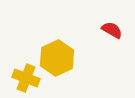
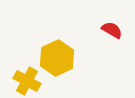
yellow cross: moved 1 px right, 3 px down; rotated 8 degrees clockwise
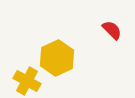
red semicircle: rotated 15 degrees clockwise
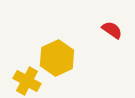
red semicircle: rotated 10 degrees counterclockwise
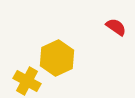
red semicircle: moved 4 px right, 3 px up
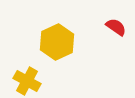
yellow hexagon: moved 16 px up
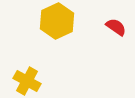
yellow hexagon: moved 21 px up
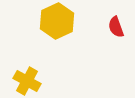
red semicircle: rotated 145 degrees counterclockwise
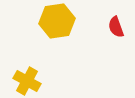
yellow hexagon: rotated 16 degrees clockwise
